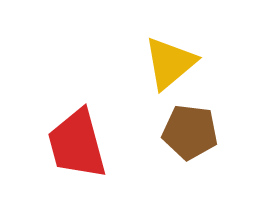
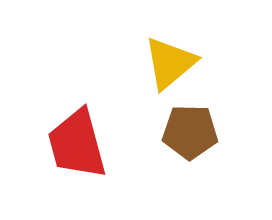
brown pentagon: rotated 6 degrees counterclockwise
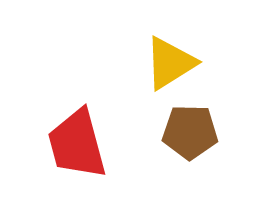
yellow triangle: rotated 8 degrees clockwise
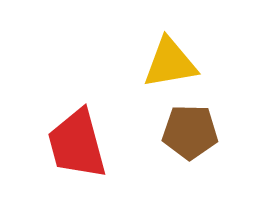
yellow triangle: rotated 22 degrees clockwise
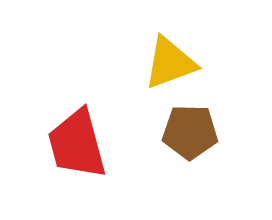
yellow triangle: rotated 10 degrees counterclockwise
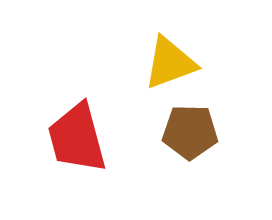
red trapezoid: moved 6 px up
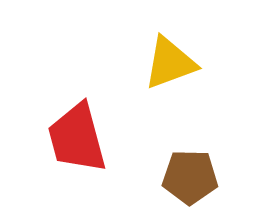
brown pentagon: moved 45 px down
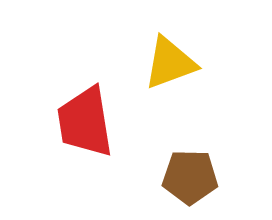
red trapezoid: moved 8 px right, 16 px up; rotated 6 degrees clockwise
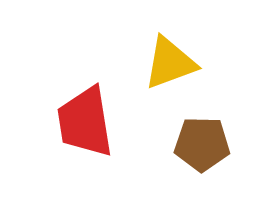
brown pentagon: moved 12 px right, 33 px up
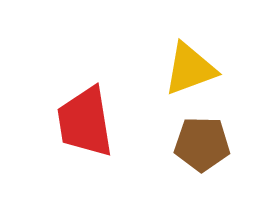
yellow triangle: moved 20 px right, 6 px down
